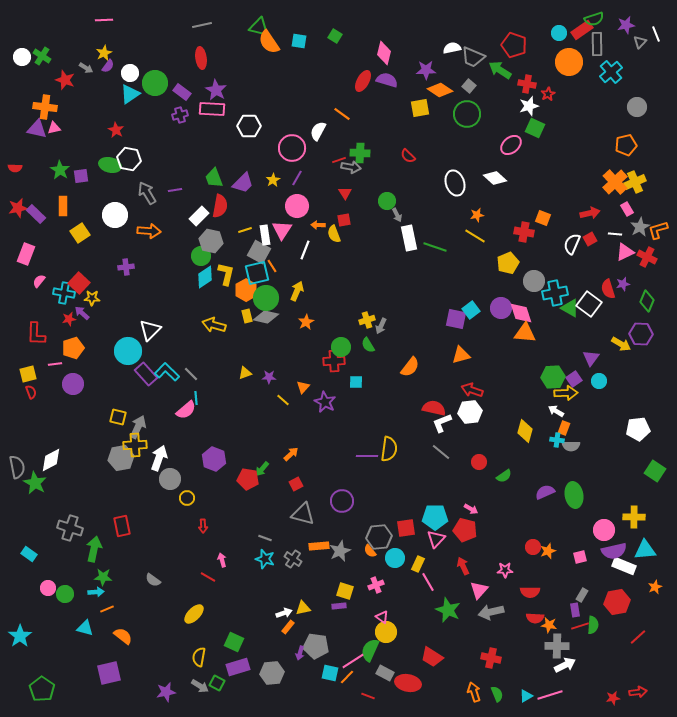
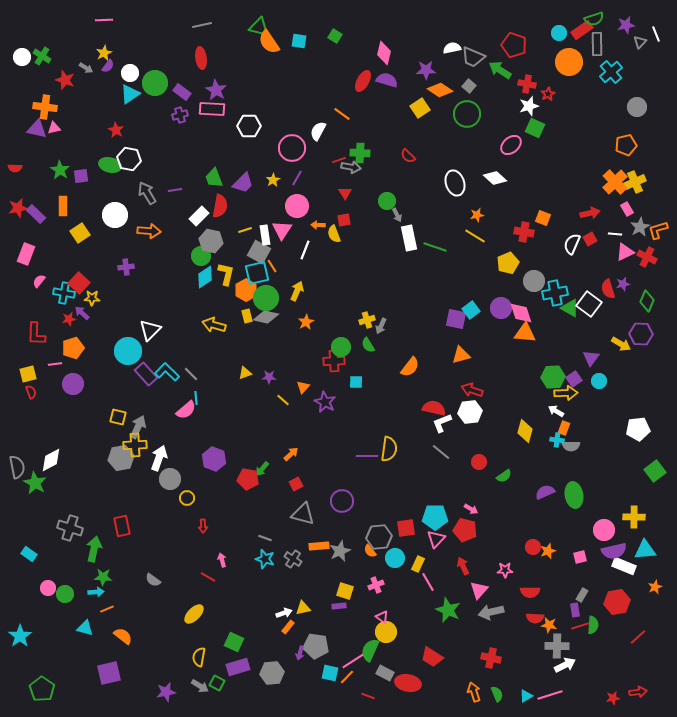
yellow square at (420, 108): rotated 24 degrees counterclockwise
green square at (655, 471): rotated 20 degrees clockwise
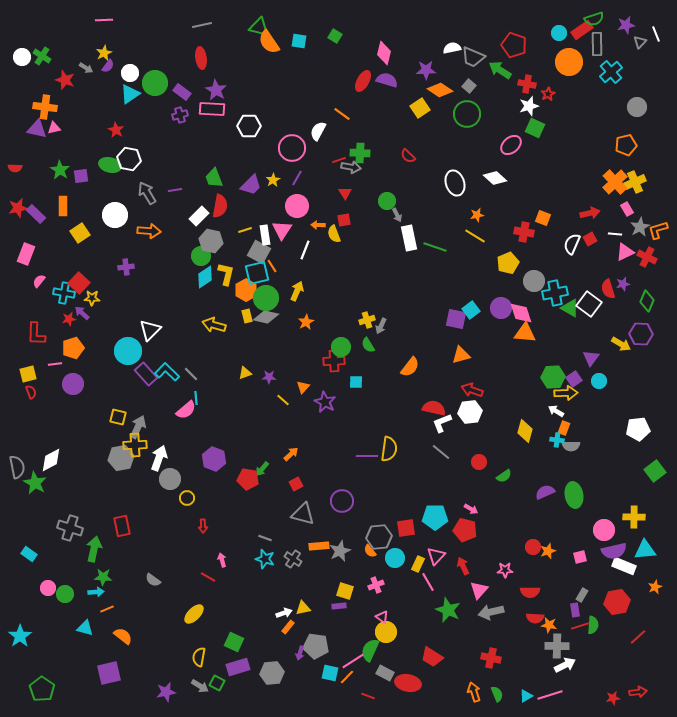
purple trapezoid at (243, 183): moved 8 px right, 2 px down
pink triangle at (436, 539): moved 17 px down
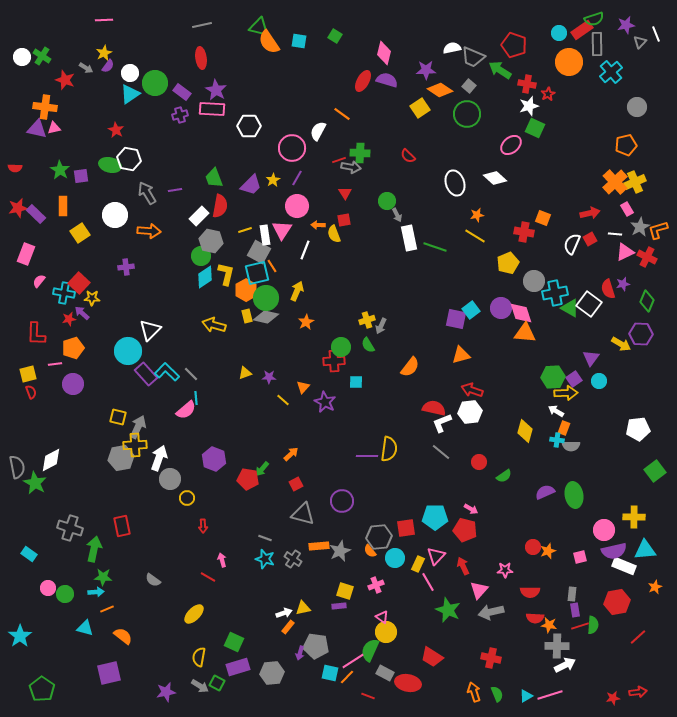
gray rectangle at (582, 595): moved 10 px left, 1 px up; rotated 24 degrees counterclockwise
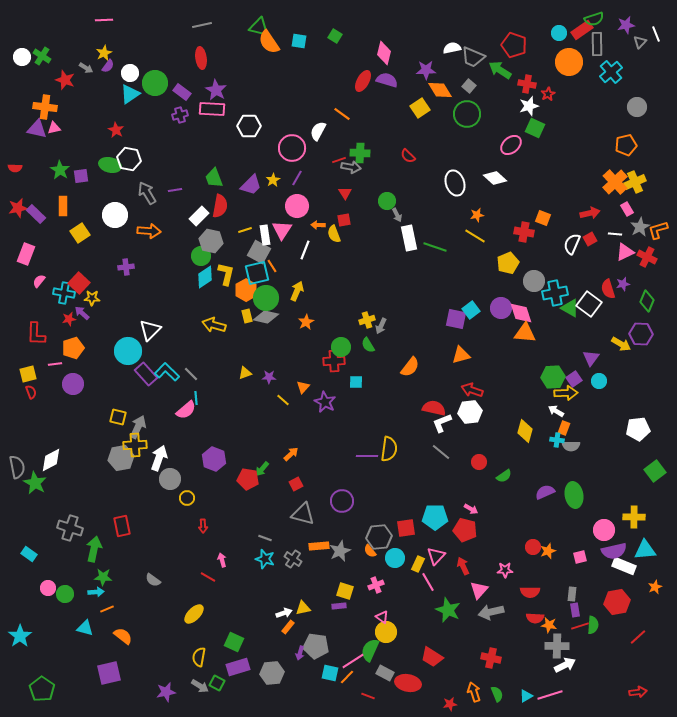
orange diamond at (440, 90): rotated 25 degrees clockwise
red star at (613, 698): moved 163 px left, 6 px down
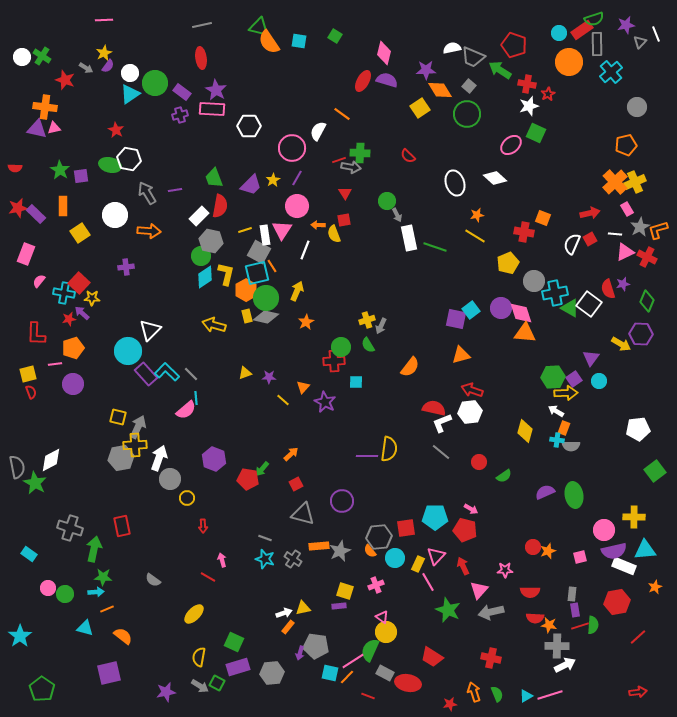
green square at (535, 128): moved 1 px right, 5 px down
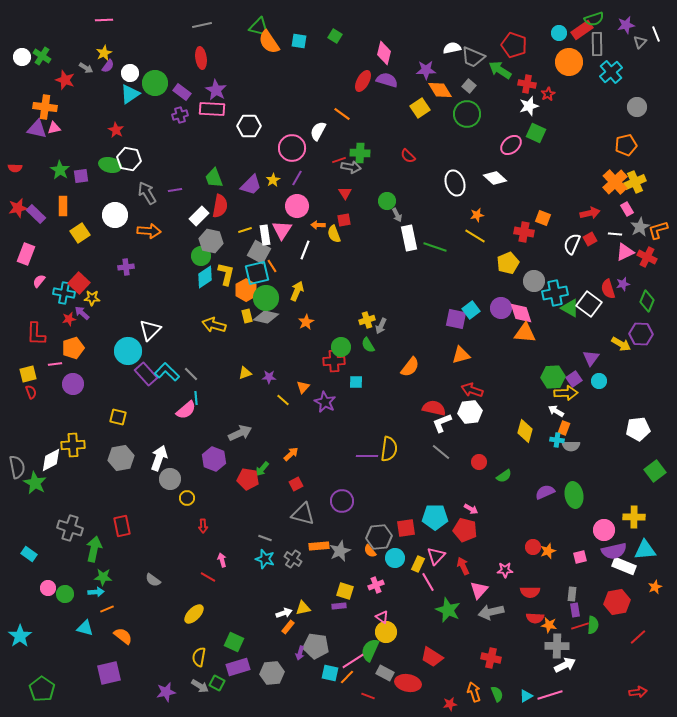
gray arrow at (138, 427): moved 102 px right, 6 px down; rotated 40 degrees clockwise
yellow cross at (135, 445): moved 62 px left
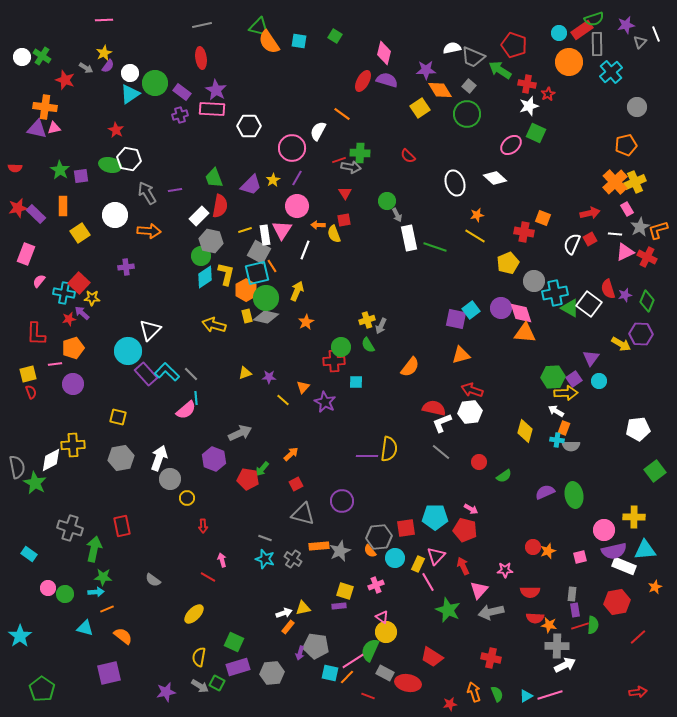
purple star at (623, 284): moved 2 px right, 11 px down
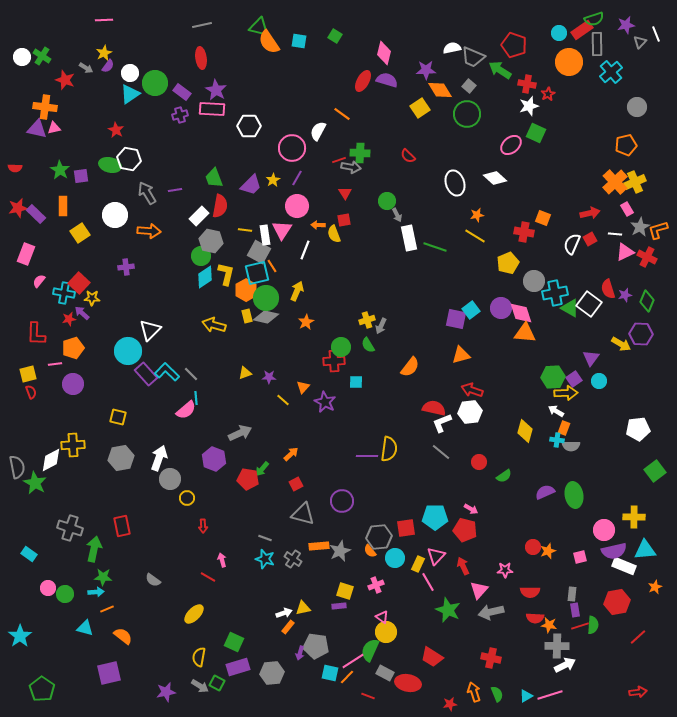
yellow line at (245, 230): rotated 24 degrees clockwise
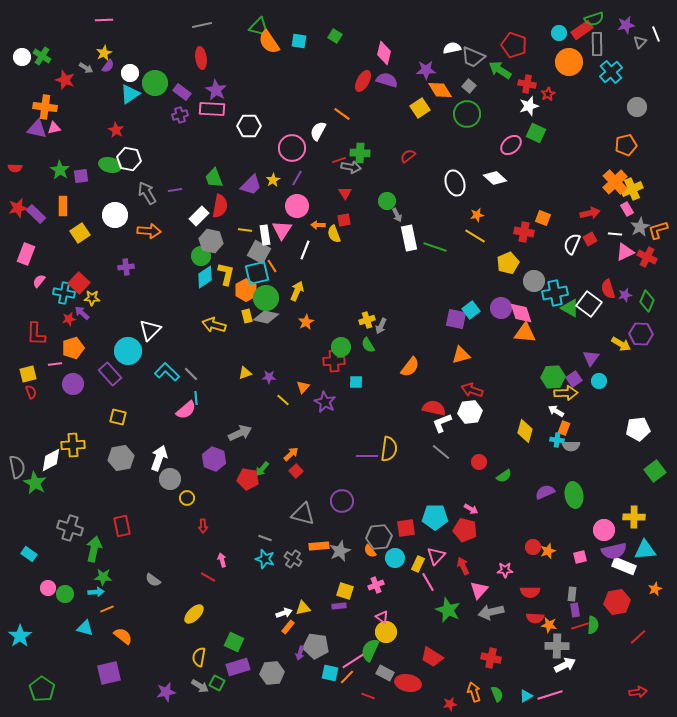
red semicircle at (408, 156): rotated 98 degrees clockwise
yellow cross at (635, 182): moved 3 px left, 7 px down
purple rectangle at (146, 374): moved 36 px left
red square at (296, 484): moved 13 px up; rotated 16 degrees counterclockwise
orange star at (655, 587): moved 2 px down
